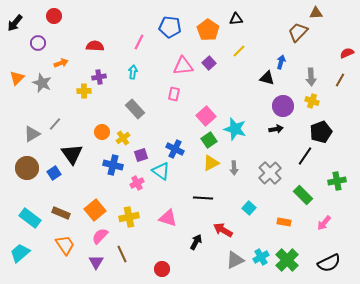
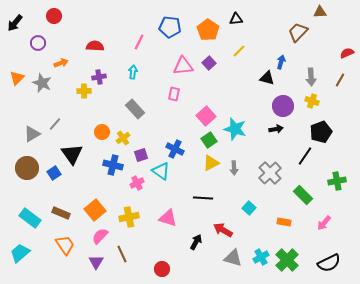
brown triangle at (316, 13): moved 4 px right, 1 px up
gray triangle at (235, 260): moved 2 px left, 2 px up; rotated 42 degrees clockwise
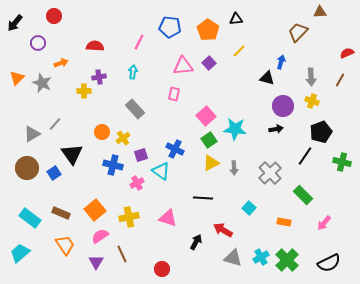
cyan star at (235, 129): rotated 10 degrees counterclockwise
green cross at (337, 181): moved 5 px right, 19 px up; rotated 24 degrees clockwise
pink semicircle at (100, 236): rotated 12 degrees clockwise
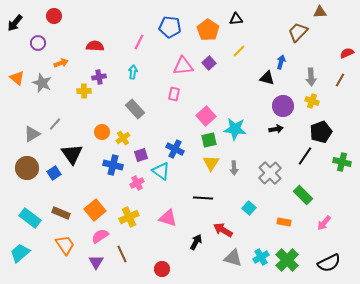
orange triangle at (17, 78): rotated 35 degrees counterclockwise
green square at (209, 140): rotated 21 degrees clockwise
yellow triangle at (211, 163): rotated 30 degrees counterclockwise
yellow cross at (129, 217): rotated 12 degrees counterclockwise
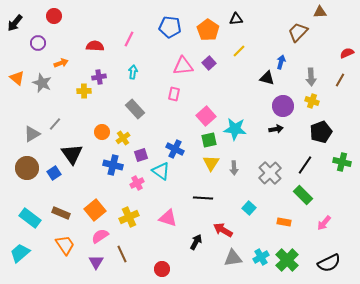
pink line at (139, 42): moved 10 px left, 3 px up
black line at (305, 156): moved 9 px down
gray triangle at (233, 258): rotated 24 degrees counterclockwise
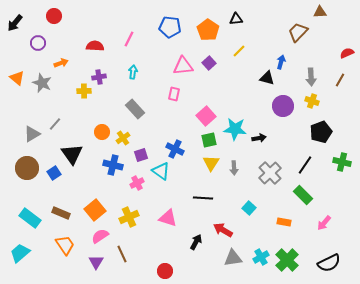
black arrow at (276, 129): moved 17 px left, 9 px down
red circle at (162, 269): moved 3 px right, 2 px down
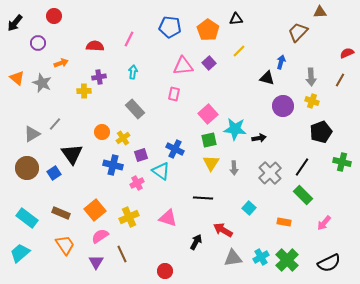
pink square at (206, 116): moved 2 px right, 2 px up
black line at (305, 165): moved 3 px left, 2 px down
cyan rectangle at (30, 218): moved 3 px left
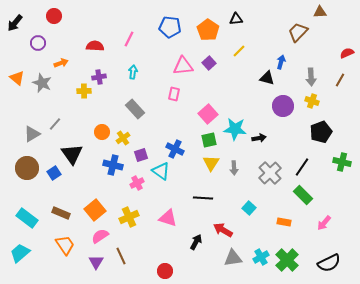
brown line at (122, 254): moved 1 px left, 2 px down
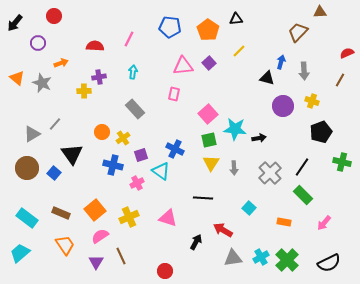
gray arrow at (311, 77): moved 7 px left, 6 px up
blue square at (54, 173): rotated 16 degrees counterclockwise
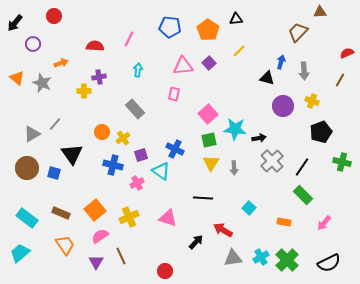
purple circle at (38, 43): moved 5 px left, 1 px down
cyan arrow at (133, 72): moved 5 px right, 2 px up
blue square at (54, 173): rotated 24 degrees counterclockwise
gray cross at (270, 173): moved 2 px right, 12 px up
black arrow at (196, 242): rotated 14 degrees clockwise
